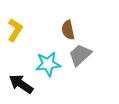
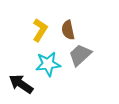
yellow L-shape: moved 25 px right
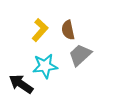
yellow L-shape: rotated 10 degrees clockwise
cyan star: moved 3 px left, 2 px down
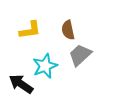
yellow L-shape: moved 10 px left; rotated 40 degrees clockwise
cyan star: rotated 15 degrees counterclockwise
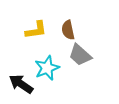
yellow L-shape: moved 6 px right
gray trapezoid: rotated 95 degrees counterclockwise
cyan star: moved 2 px right, 2 px down
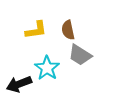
gray trapezoid: rotated 10 degrees counterclockwise
cyan star: rotated 15 degrees counterclockwise
black arrow: moved 2 px left; rotated 55 degrees counterclockwise
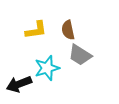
cyan star: rotated 20 degrees clockwise
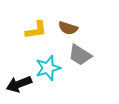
brown semicircle: moved 2 px up; rotated 60 degrees counterclockwise
cyan star: moved 1 px right
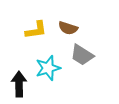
gray trapezoid: moved 2 px right
black arrow: rotated 110 degrees clockwise
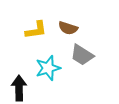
black arrow: moved 4 px down
